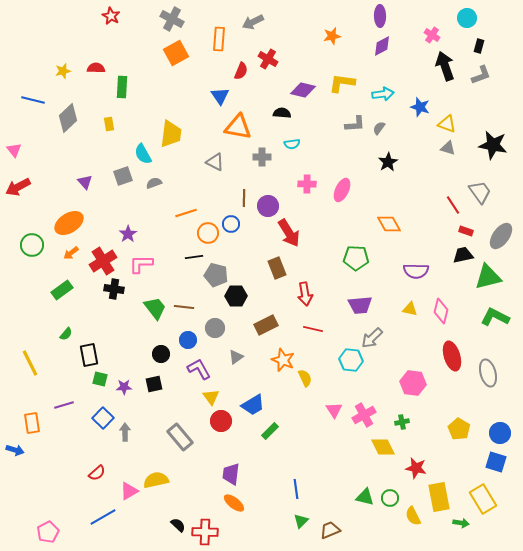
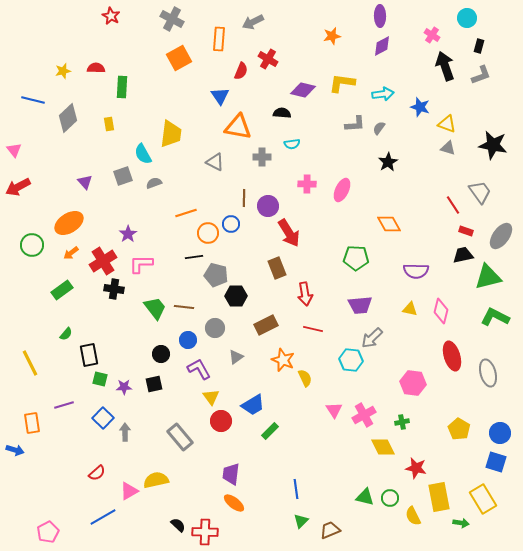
orange square at (176, 53): moved 3 px right, 5 px down
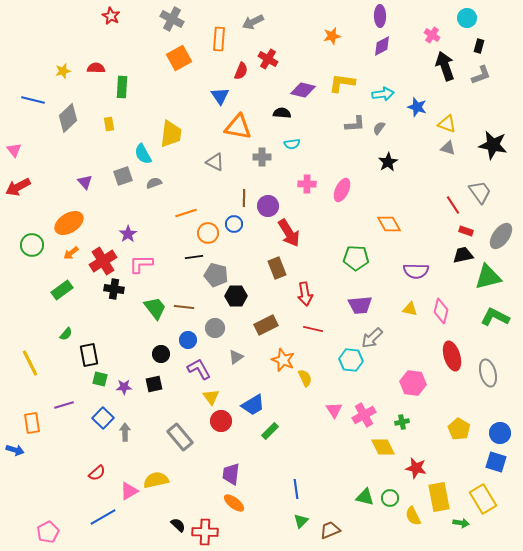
blue star at (420, 107): moved 3 px left
blue circle at (231, 224): moved 3 px right
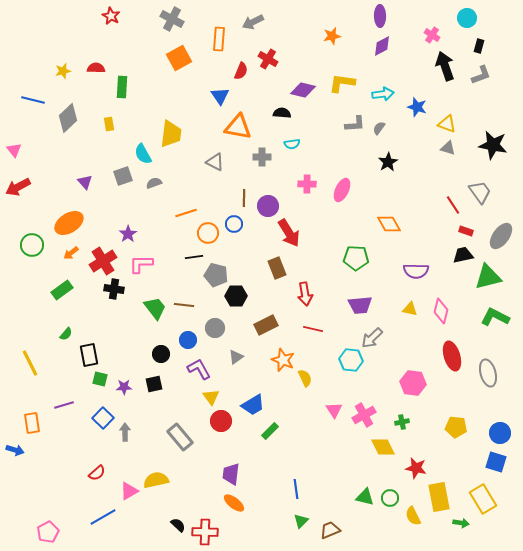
brown line at (184, 307): moved 2 px up
yellow pentagon at (459, 429): moved 3 px left, 2 px up; rotated 25 degrees counterclockwise
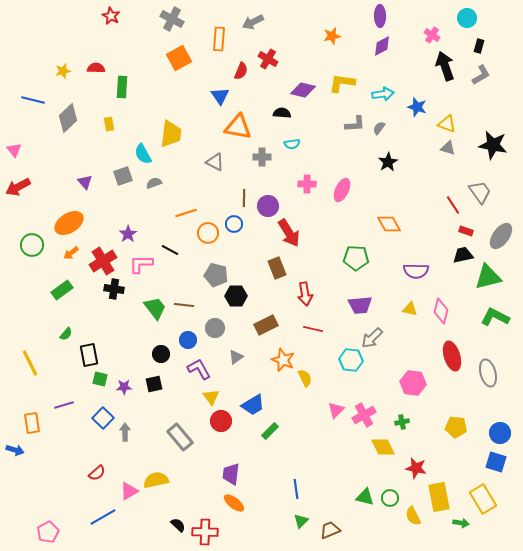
gray L-shape at (481, 75): rotated 10 degrees counterclockwise
black line at (194, 257): moved 24 px left, 7 px up; rotated 36 degrees clockwise
pink triangle at (334, 410): moved 2 px right; rotated 18 degrees clockwise
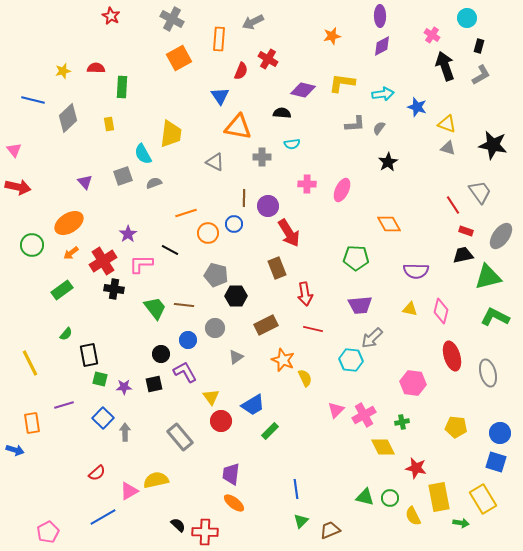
red arrow at (18, 187): rotated 140 degrees counterclockwise
purple L-shape at (199, 369): moved 14 px left, 3 px down
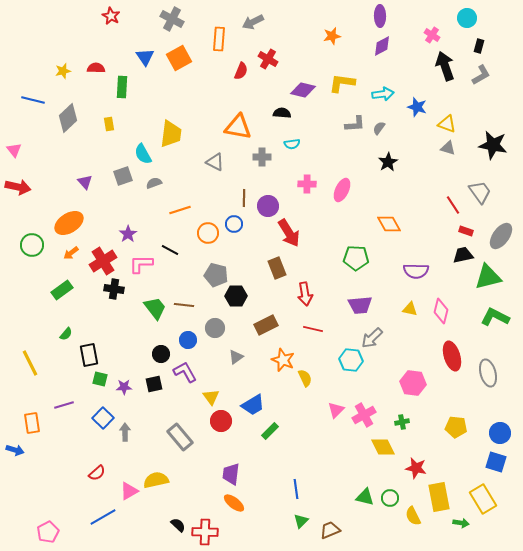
blue triangle at (220, 96): moved 75 px left, 39 px up
orange line at (186, 213): moved 6 px left, 3 px up
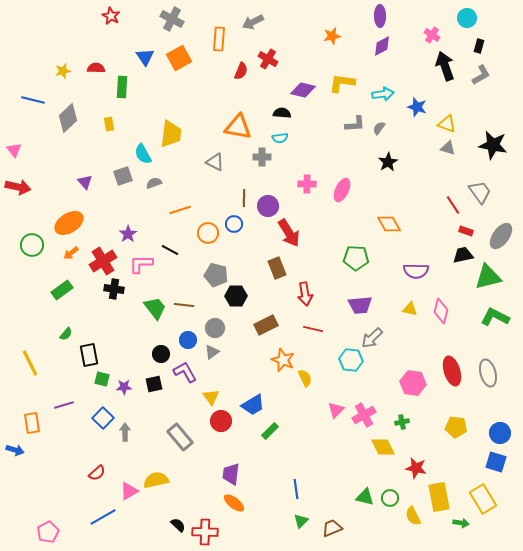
cyan semicircle at (292, 144): moved 12 px left, 6 px up
red ellipse at (452, 356): moved 15 px down
gray triangle at (236, 357): moved 24 px left, 5 px up
green square at (100, 379): moved 2 px right
brown trapezoid at (330, 530): moved 2 px right, 2 px up
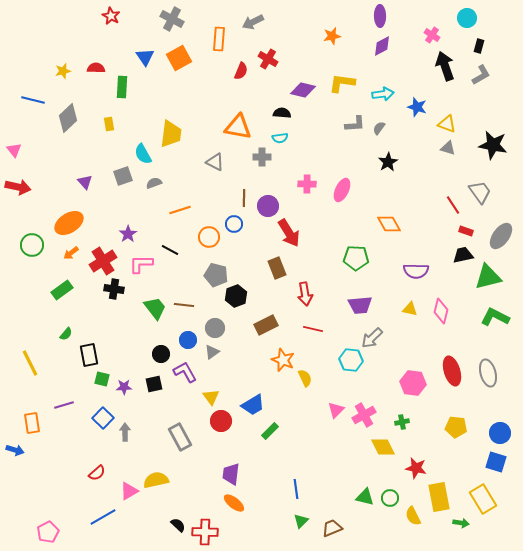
orange circle at (208, 233): moved 1 px right, 4 px down
black hexagon at (236, 296): rotated 20 degrees counterclockwise
gray rectangle at (180, 437): rotated 12 degrees clockwise
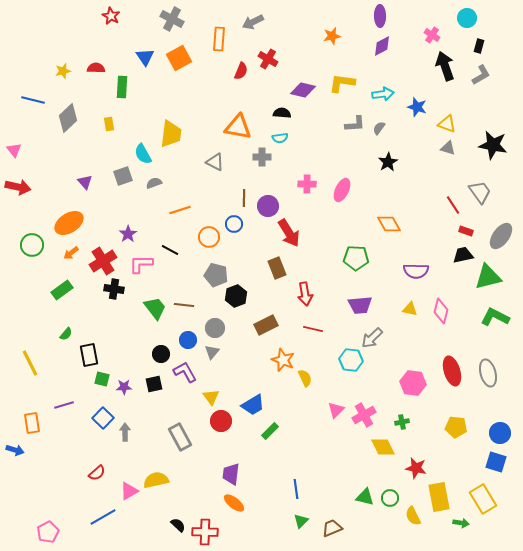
gray triangle at (212, 352): rotated 14 degrees counterclockwise
